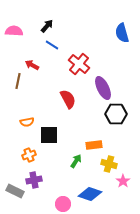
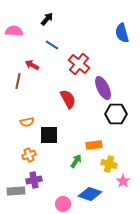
black arrow: moved 7 px up
gray rectangle: moved 1 px right; rotated 30 degrees counterclockwise
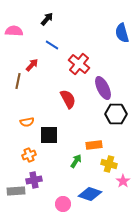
red arrow: rotated 104 degrees clockwise
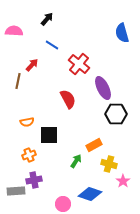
orange rectangle: rotated 21 degrees counterclockwise
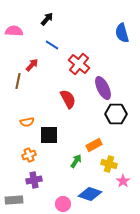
gray rectangle: moved 2 px left, 9 px down
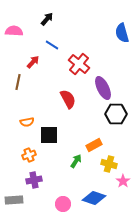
red arrow: moved 1 px right, 3 px up
brown line: moved 1 px down
blue diamond: moved 4 px right, 4 px down
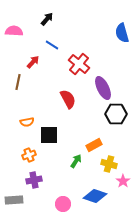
blue diamond: moved 1 px right, 2 px up
